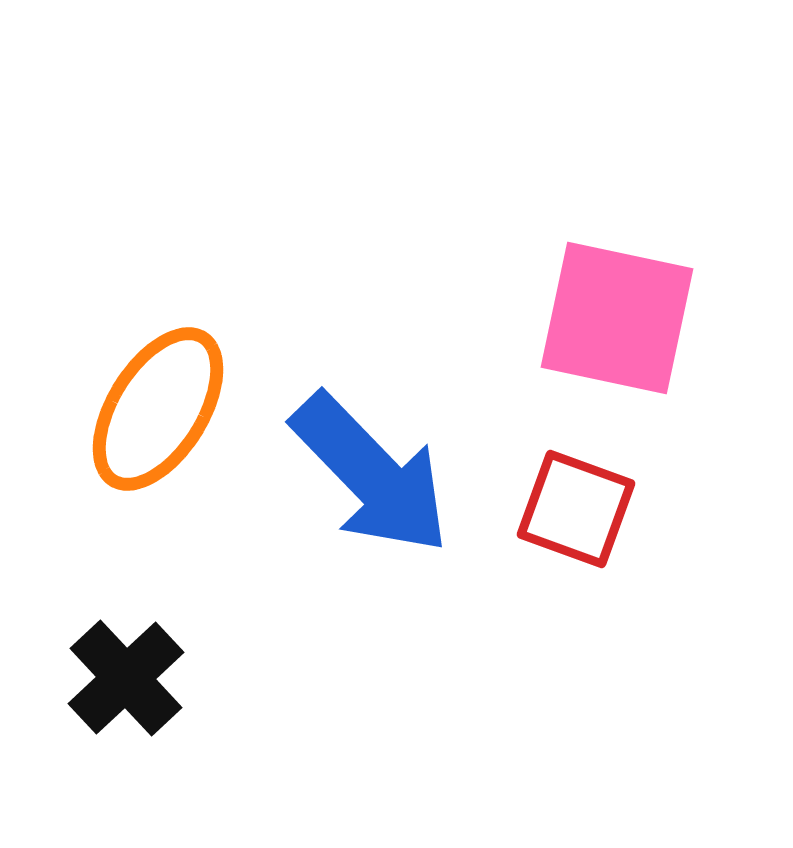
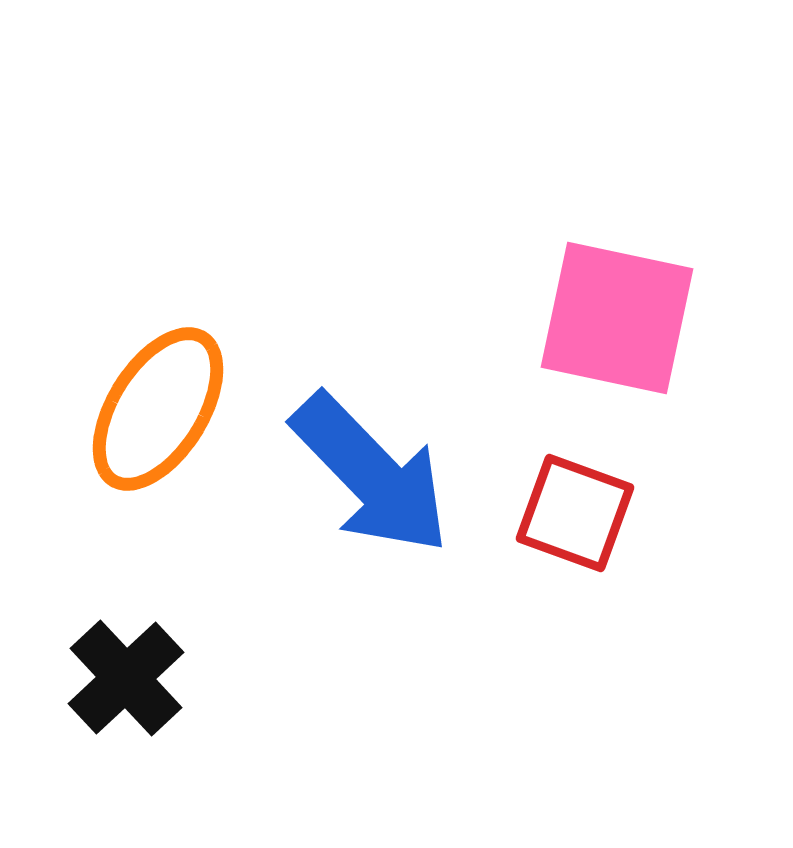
red square: moved 1 px left, 4 px down
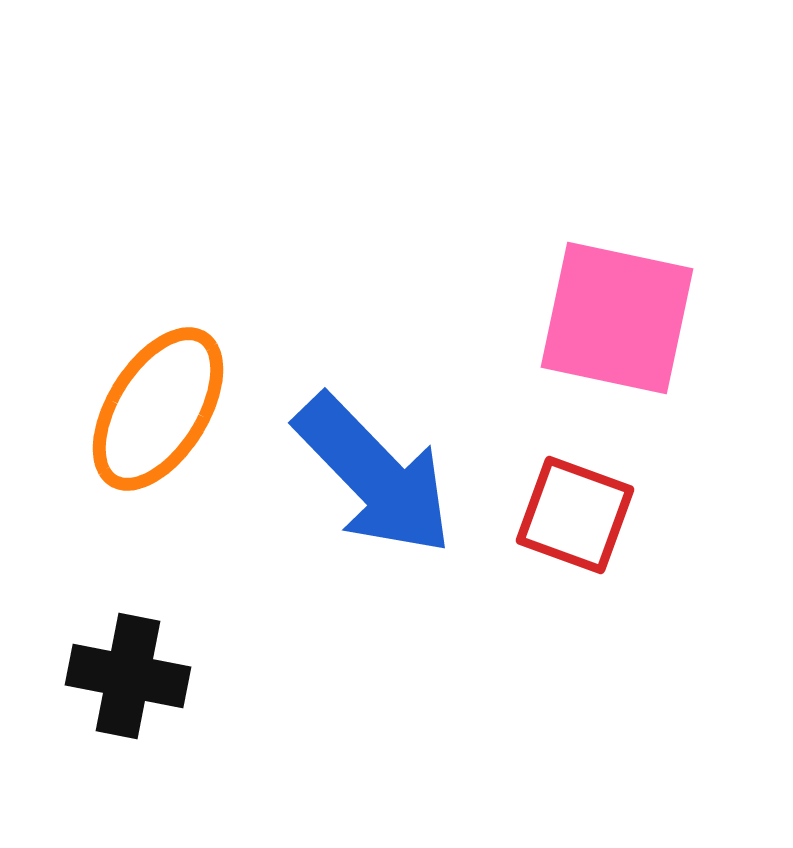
blue arrow: moved 3 px right, 1 px down
red square: moved 2 px down
black cross: moved 2 px right, 2 px up; rotated 36 degrees counterclockwise
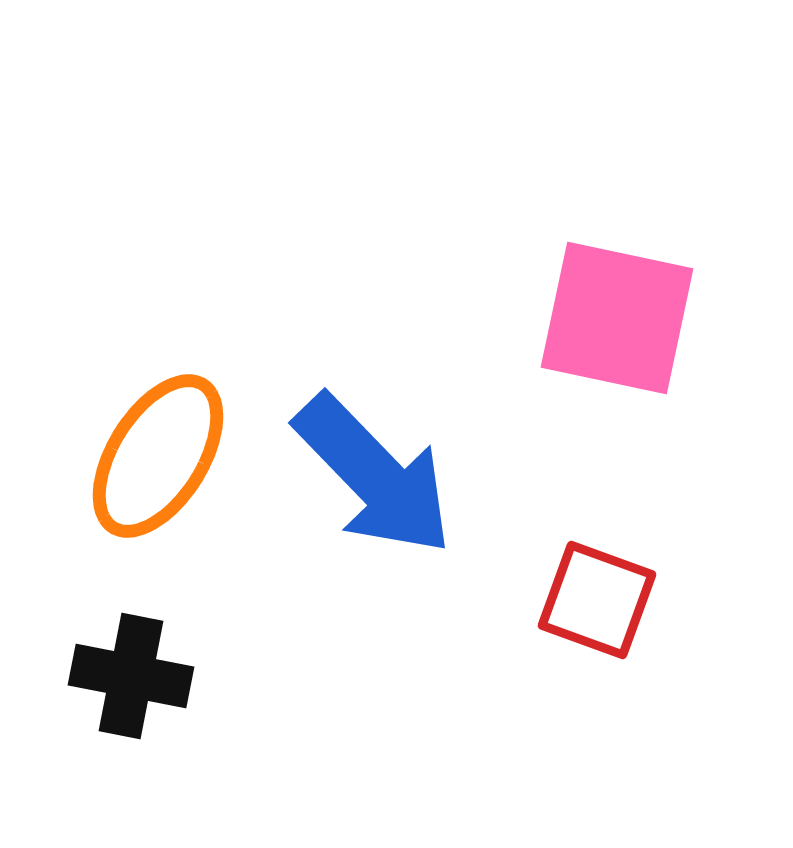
orange ellipse: moved 47 px down
red square: moved 22 px right, 85 px down
black cross: moved 3 px right
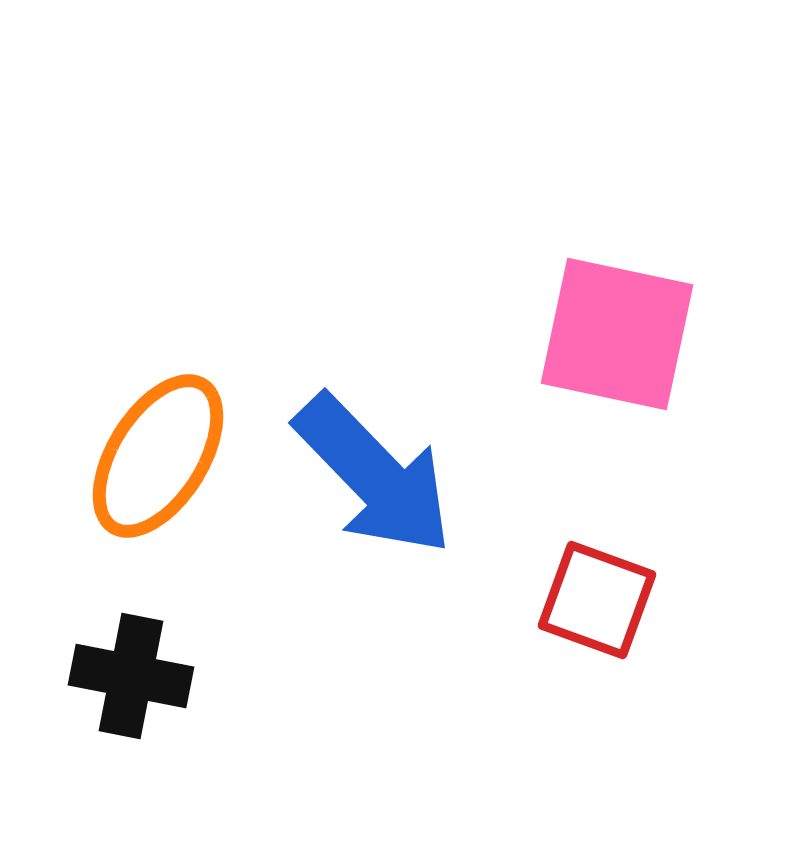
pink square: moved 16 px down
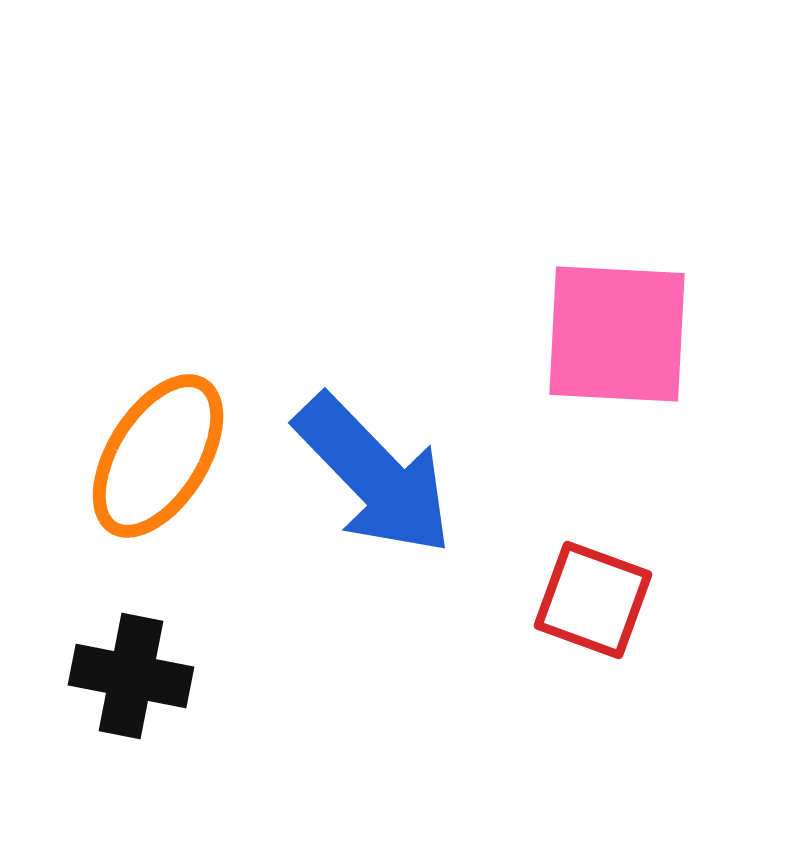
pink square: rotated 9 degrees counterclockwise
red square: moved 4 px left
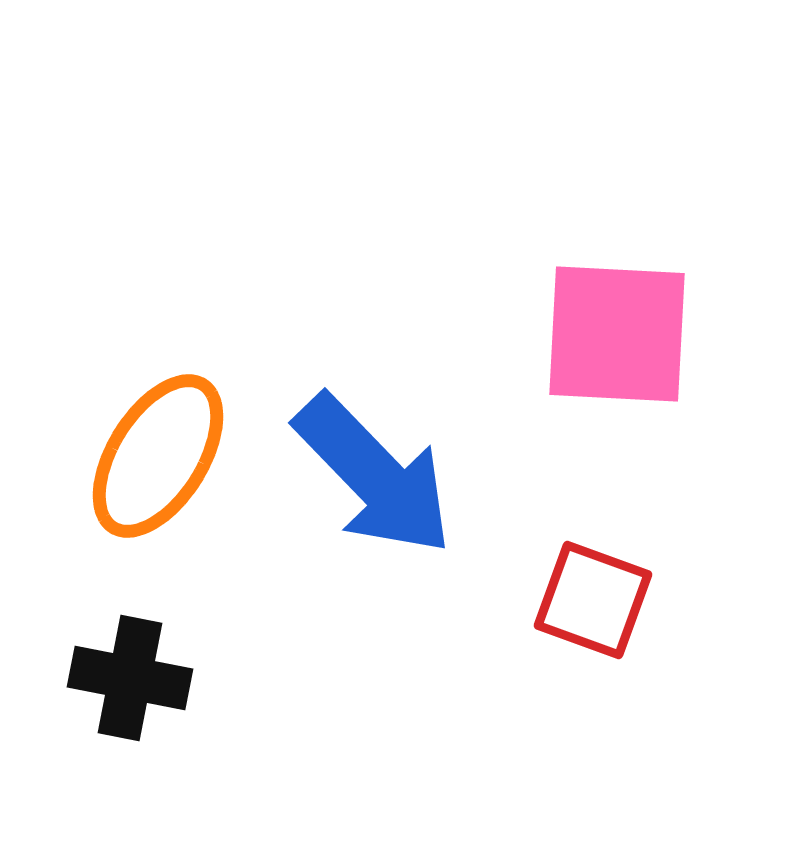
black cross: moved 1 px left, 2 px down
